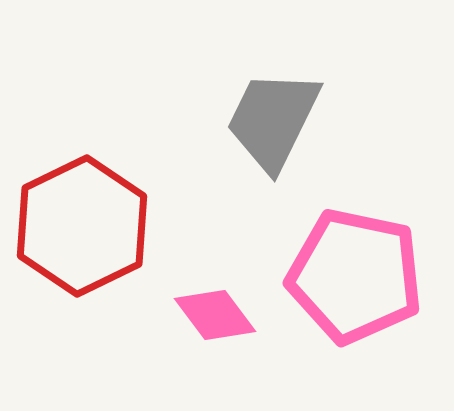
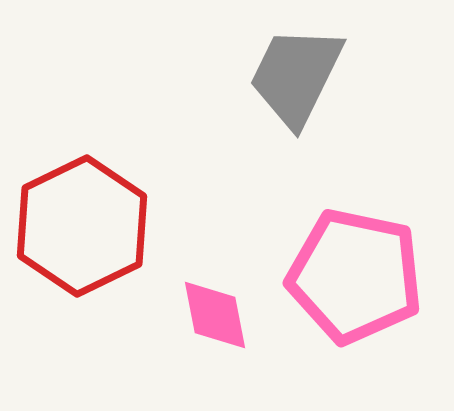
gray trapezoid: moved 23 px right, 44 px up
pink diamond: rotated 26 degrees clockwise
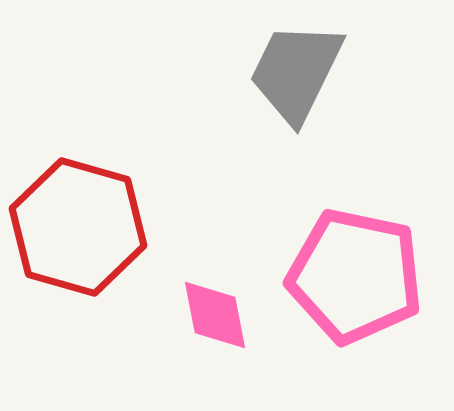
gray trapezoid: moved 4 px up
red hexagon: moved 4 px left, 1 px down; rotated 18 degrees counterclockwise
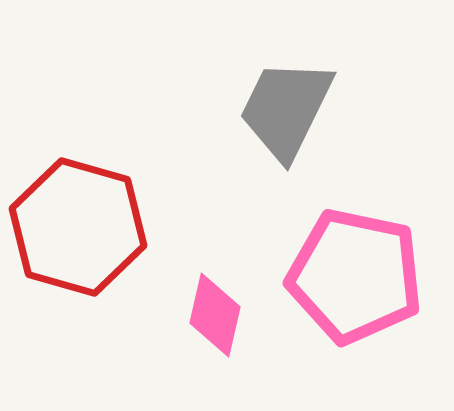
gray trapezoid: moved 10 px left, 37 px down
pink diamond: rotated 24 degrees clockwise
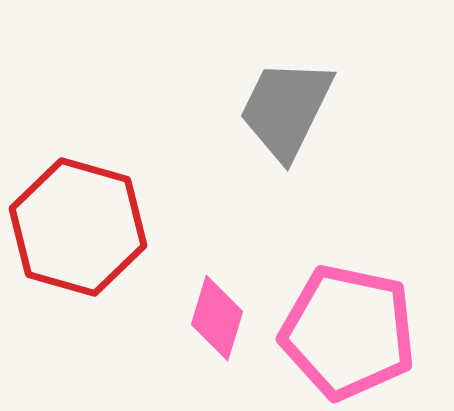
pink pentagon: moved 7 px left, 56 px down
pink diamond: moved 2 px right, 3 px down; rotated 4 degrees clockwise
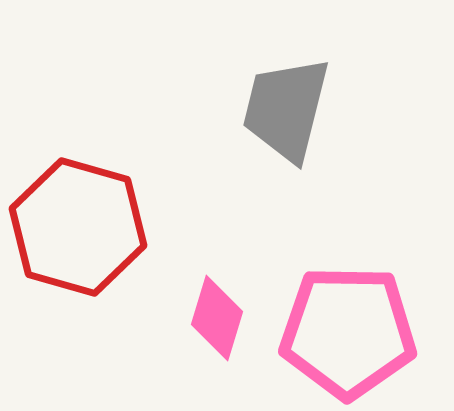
gray trapezoid: rotated 12 degrees counterclockwise
pink pentagon: rotated 11 degrees counterclockwise
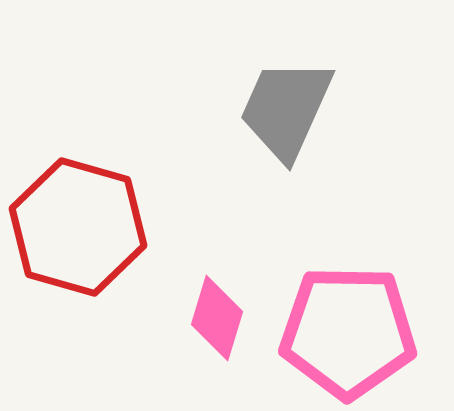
gray trapezoid: rotated 10 degrees clockwise
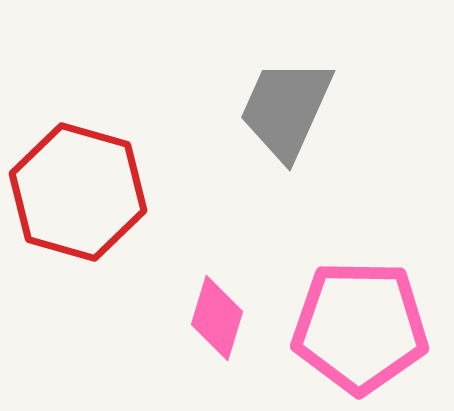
red hexagon: moved 35 px up
pink pentagon: moved 12 px right, 5 px up
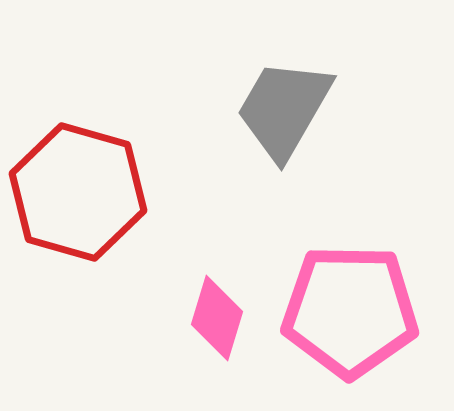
gray trapezoid: moved 2 px left; rotated 6 degrees clockwise
pink pentagon: moved 10 px left, 16 px up
